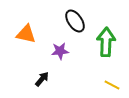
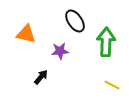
black arrow: moved 1 px left, 2 px up
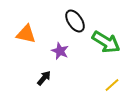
green arrow: rotated 120 degrees clockwise
purple star: rotated 30 degrees clockwise
black arrow: moved 3 px right, 1 px down
yellow line: rotated 70 degrees counterclockwise
